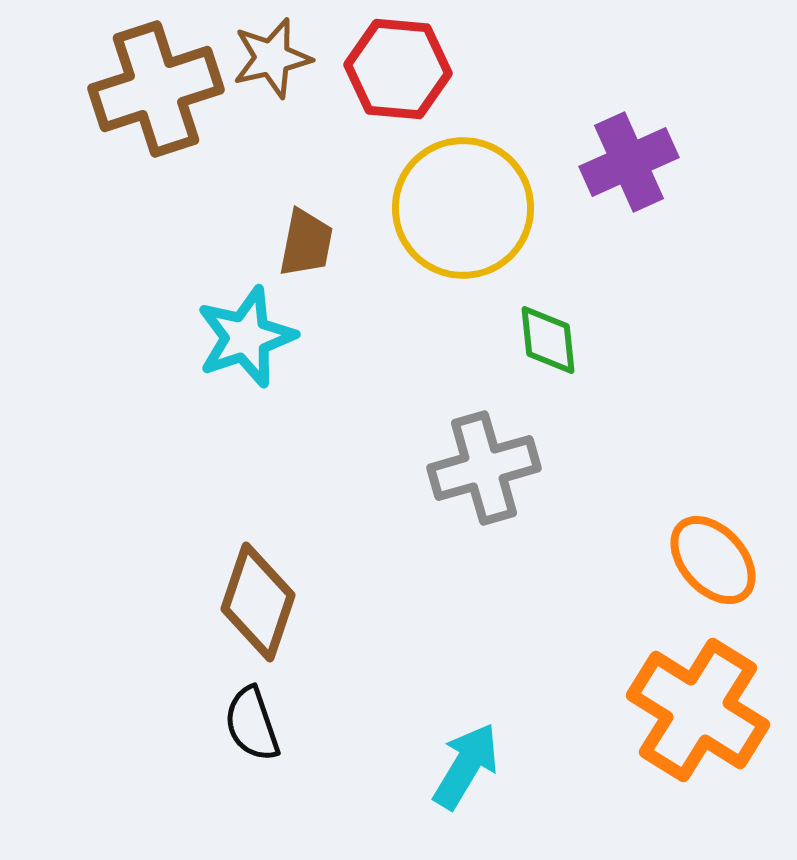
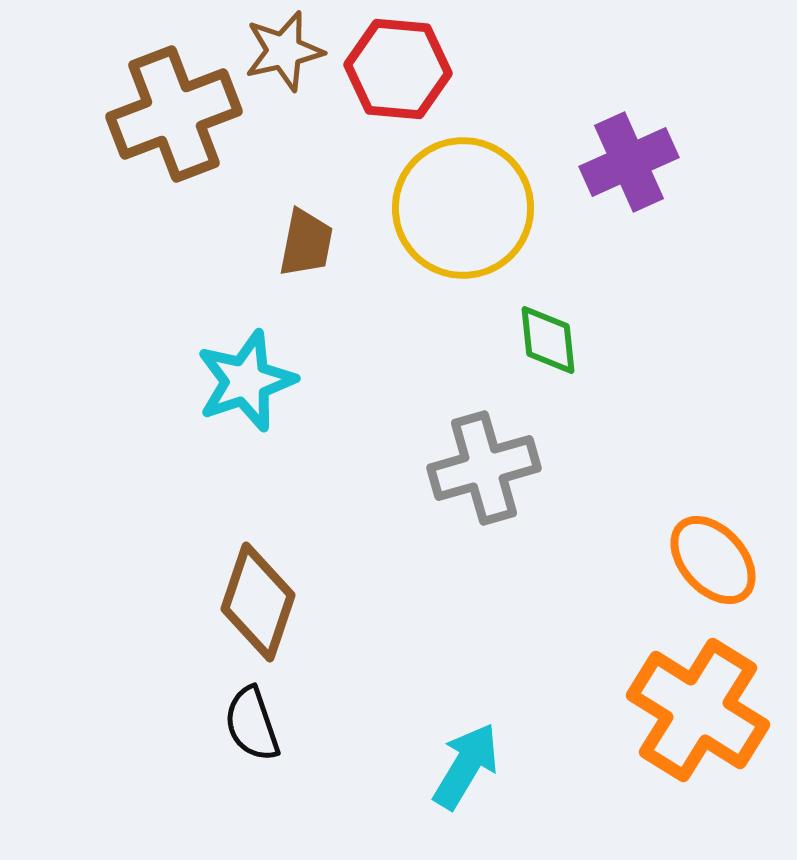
brown star: moved 12 px right, 7 px up
brown cross: moved 18 px right, 25 px down; rotated 3 degrees counterclockwise
cyan star: moved 44 px down
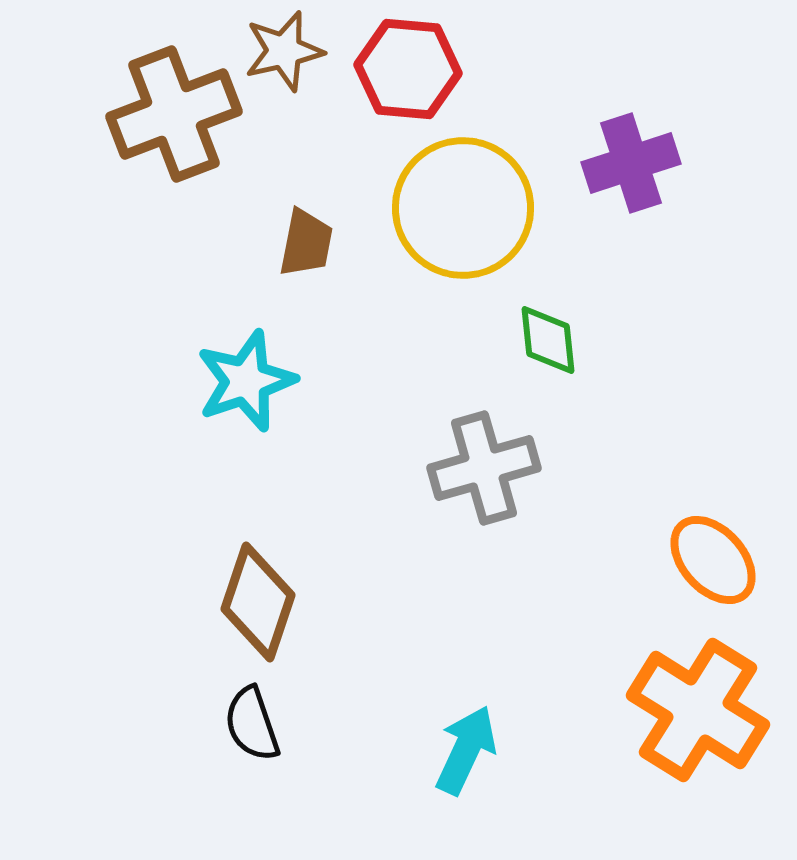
red hexagon: moved 10 px right
purple cross: moved 2 px right, 1 px down; rotated 6 degrees clockwise
cyan arrow: moved 16 px up; rotated 6 degrees counterclockwise
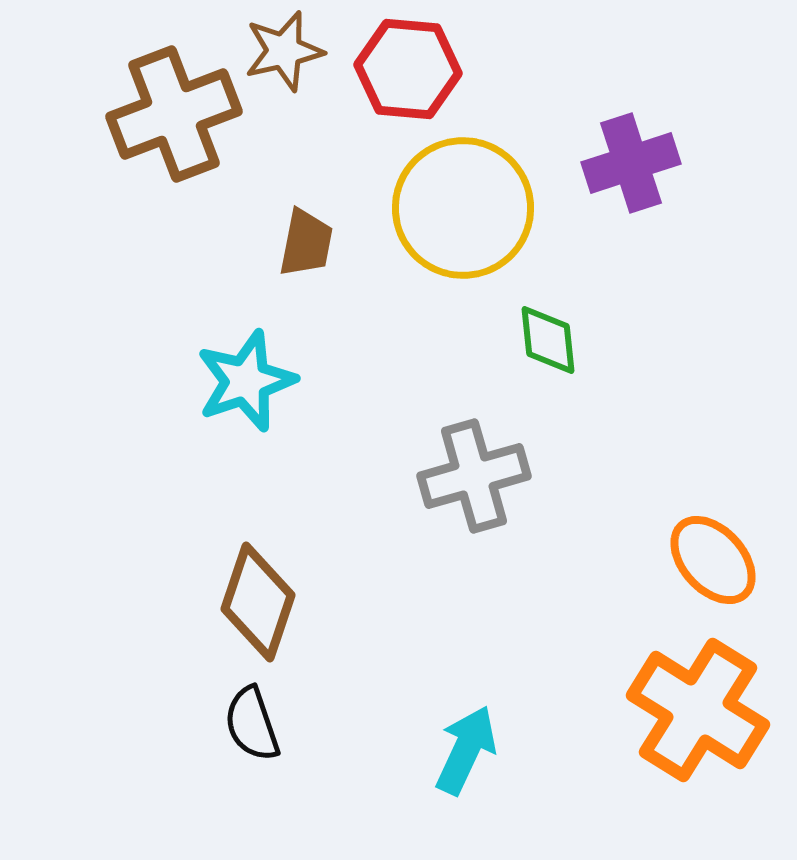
gray cross: moved 10 px left, 8 px down
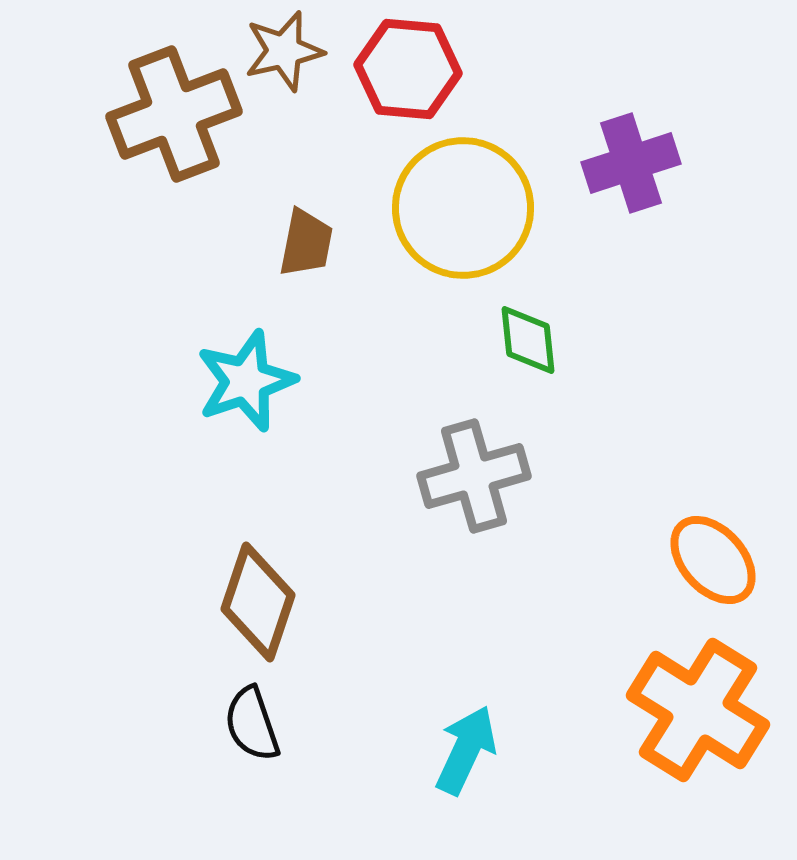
green diamond: moved 20 px left
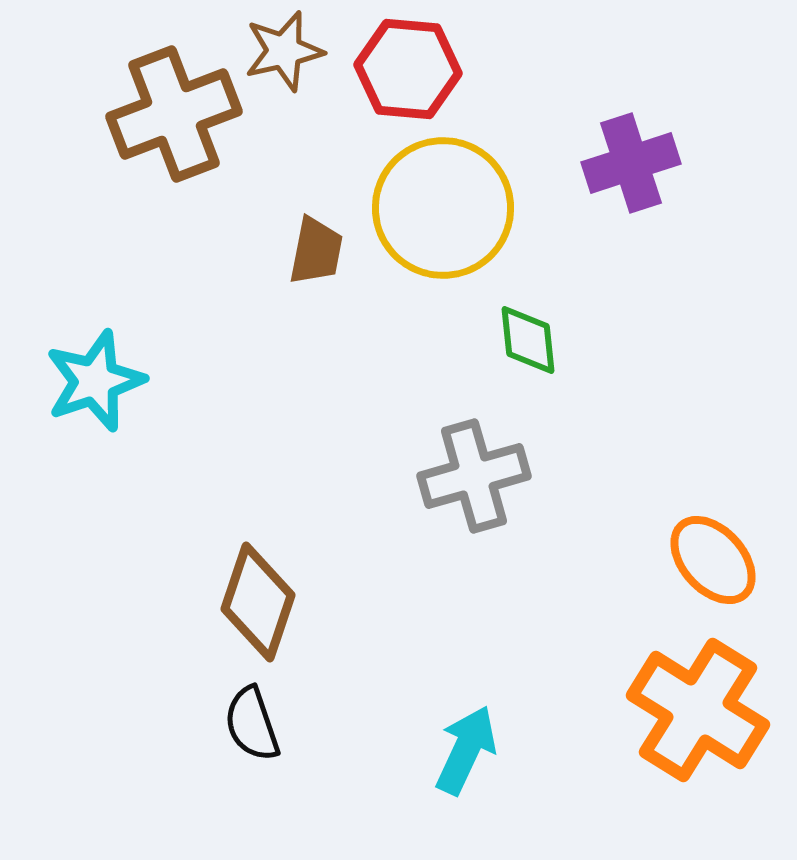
yellow circle: moved 20 px left
brown trapezoid: moved 10 px right, 8 px down
cyan star: moved 151 px left
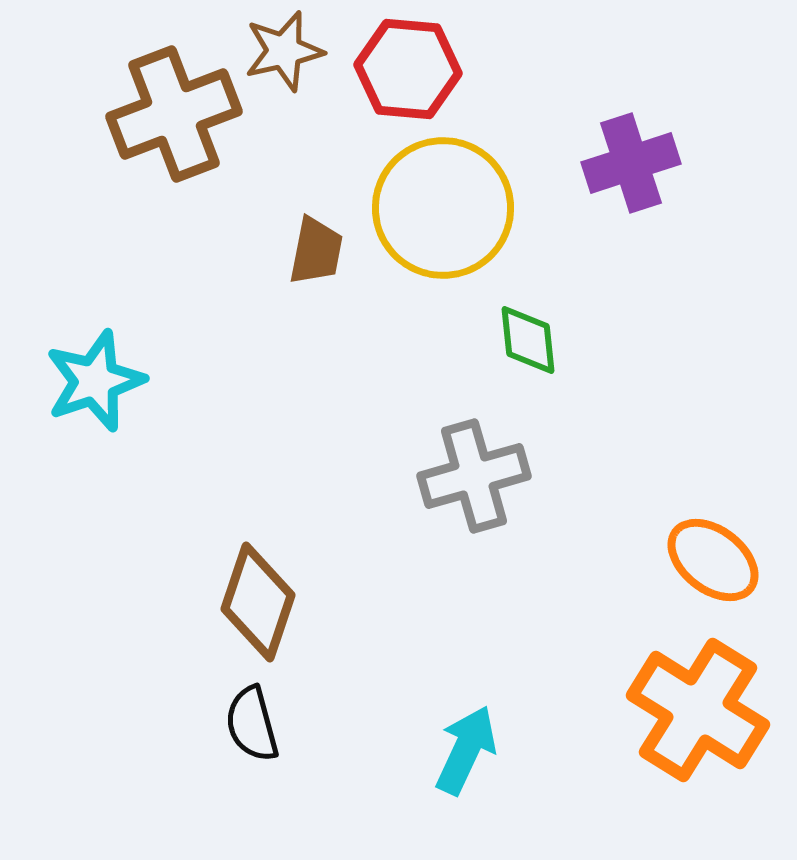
orange ellipse: rotated 10 degrees counterclockwise
black semicircle: rotated 4 degrees clockwise
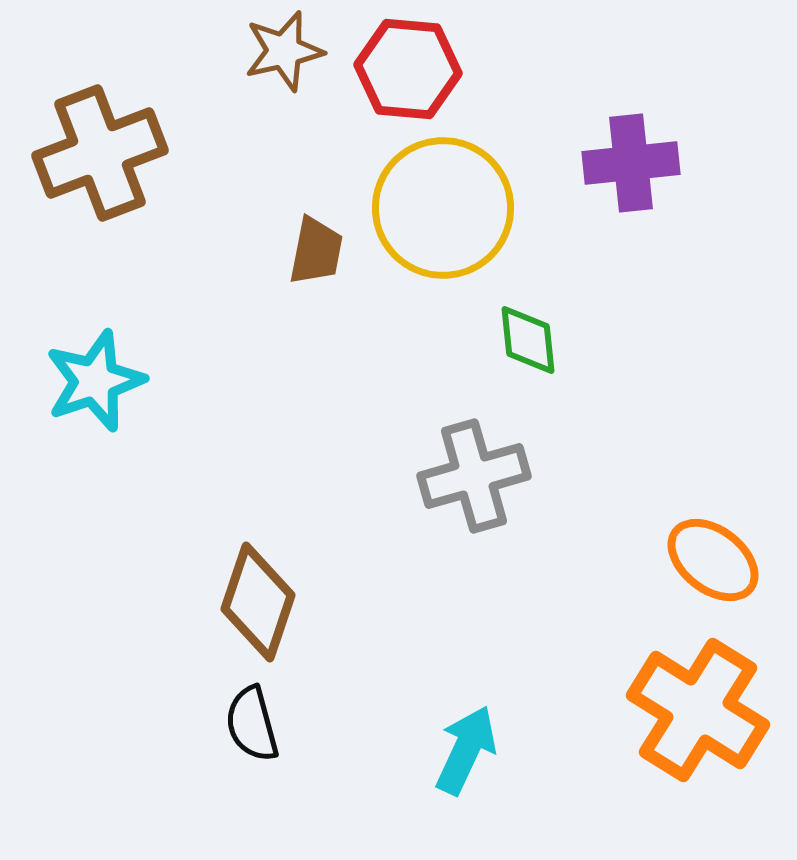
brown cross: moved 74 px left, 39 px down
purple cross: rotated 12 degrees clockwise
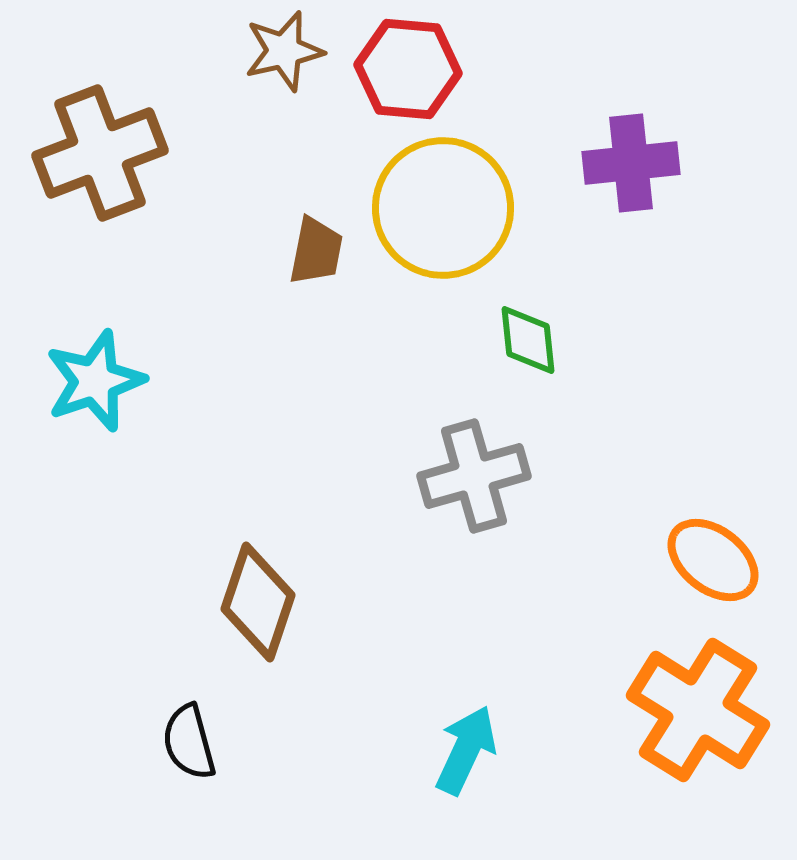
black semicircle: moved 63 px left, 18 px down
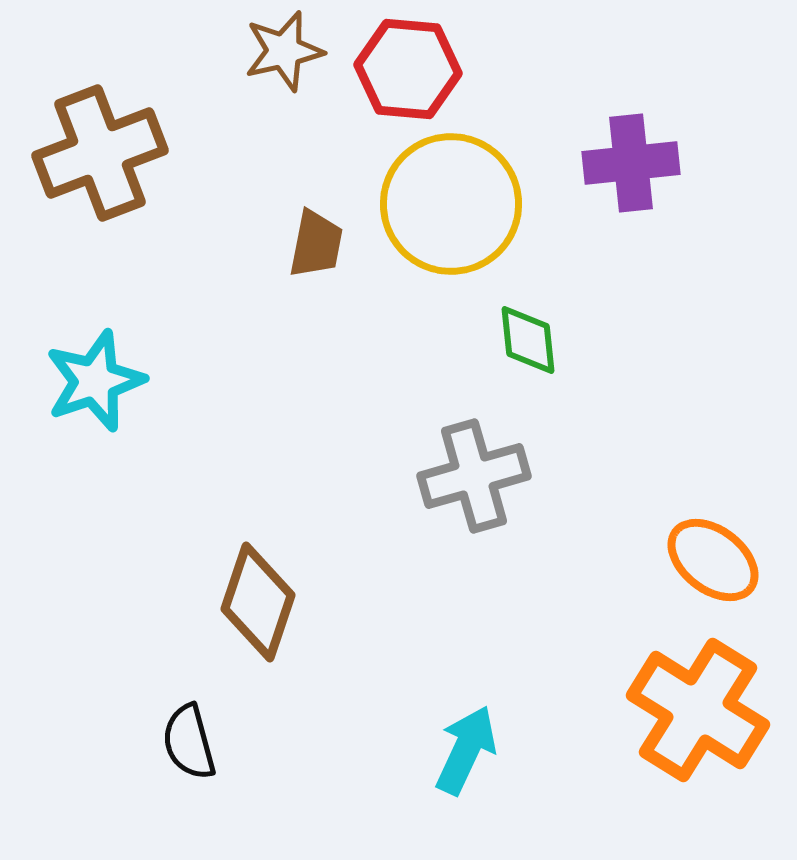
yellow circle: moved 8 px right, 4 px up
brown trapezoid: moved 7 px up
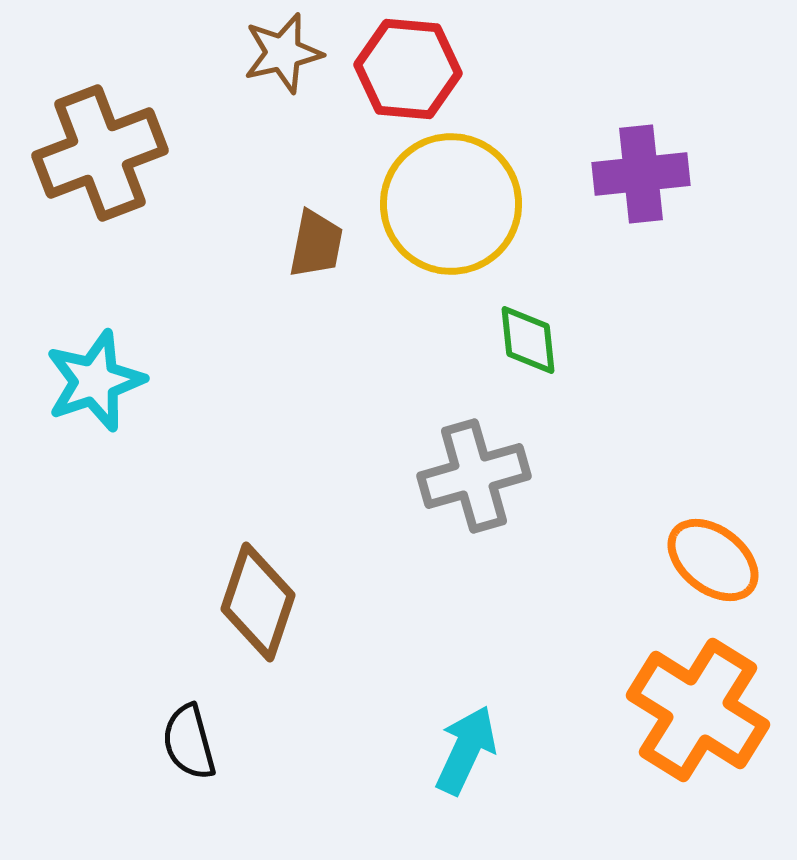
brown star: moved 1 px left, 2 px down
purple cross: moved 10 px right, 11 px down
